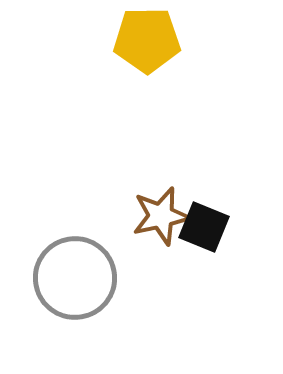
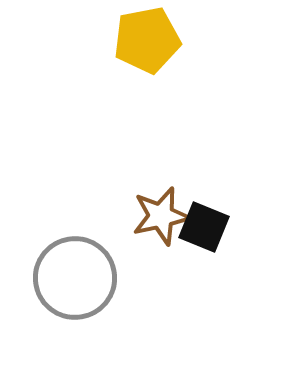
yellow pentagon: rotated 10 degrees counterclockwise
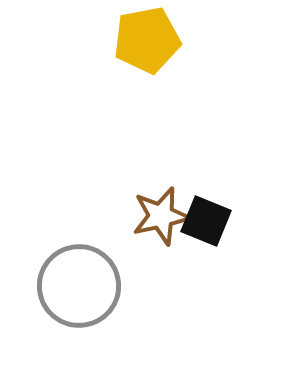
black square: moved 2 px right, 6 px up
gray circle: moved 4 px right, 8 px down
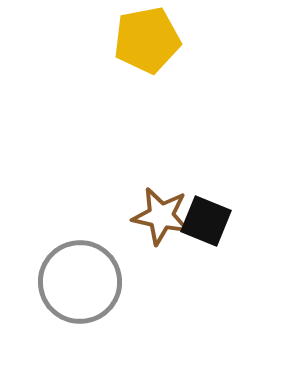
brown star: rotated 24 degrees clockwise
gray circle: moved 1 px right, 4 px up
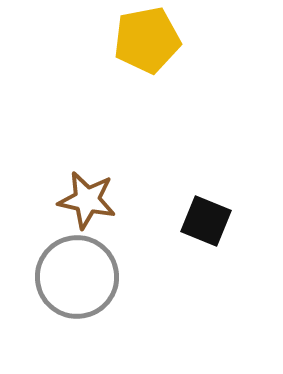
brown star: moved 74 px left, 16 px up
gray circle: moved 3 px left, 5 px up
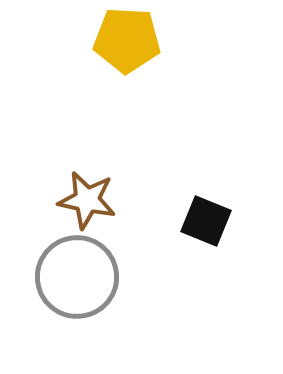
yellow pentagon: moved 20 px left; rotated 14 degrees clockwise
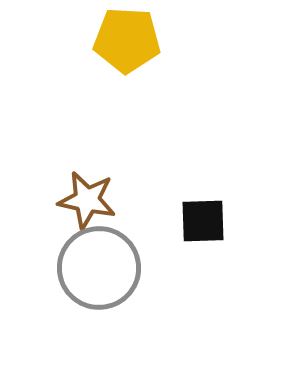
black square: moved 3 px left; rotated 24 degrees counterclockwise
gray circle: moved 22 px right, 9 px up
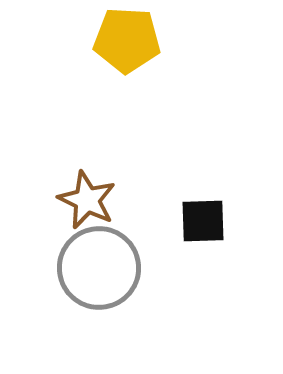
brown star: rotated 14 degrees clockwise
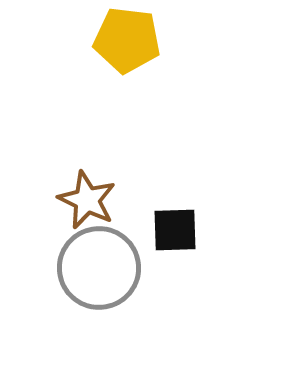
yellow pentagon: rotated 4 degrees clockwise
black square: moved 28 px left, 9 px down
